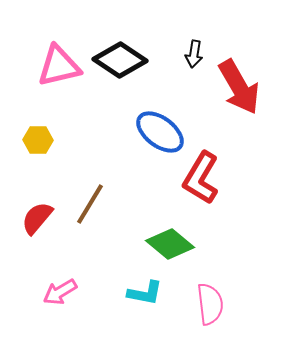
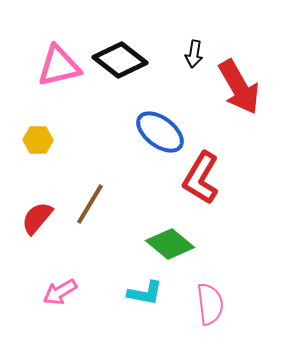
black diamond: rotated 4 degrees clockwise
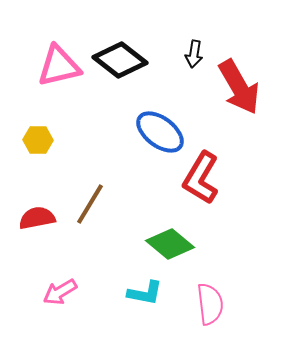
red semicircle: rotated 39 degrees clockwise
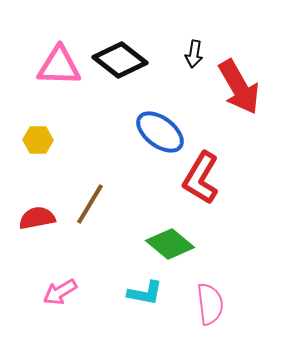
pink triangle: rotated 15 degrees clockwise
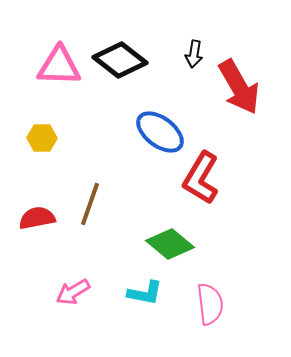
yellow hexagon: moved 4 px right, 2 px up
brown line: rotated 12 degrees counterclockwise
pink arrow: moved 13 px right
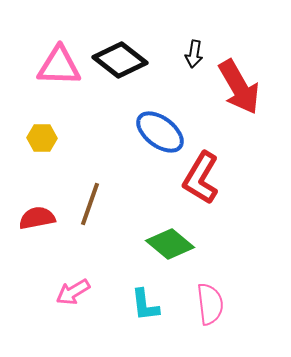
cyan L-shape: moved 12 px down; rotated 72 degrees clockwise
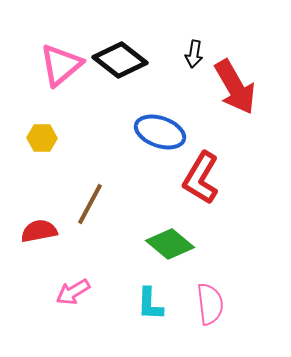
pink triangle: moved 2 px right, 1 px up; rotated 42 degrees counterclockwise
red arrow: moved 4 px left
blue ellipse: rotated 18 degrees counterclockwise
brown line: rotated 9 degrees clockwise
red semicircle: moved 2 px right, 13 px down
cyan L-shape: moved 5 px right, 1 px up; rotated 9 degrees clockwise
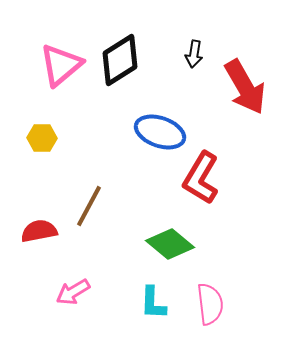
black diamond: rotated 70 degrees counterclockwise
red arrow: moved 10 px right
brown line: moved 1 px left, 2 px down
cyan L-shape: moved 3 px right, 1 px up
